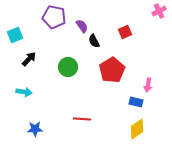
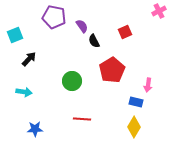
green circle: moved 4 px right, 14 px down
yellow diamond: moved 3 px left, 2 px up; rotated 25 degrees counterclockwise
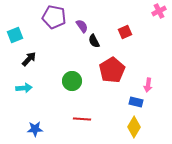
cyan arrow: moved 4 px up; rotated 14 degrees counterclockwise
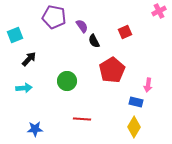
green circle: moved 5 px left
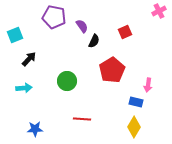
black semicircle: rotated 128 degrees counterclockwise
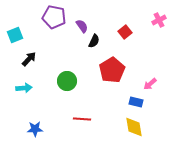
pink cross: moved 9 px down
red square: rotated 16 degrees counterclockwise
pink arrow: moved 2 px right, 1 px up; rotated 40 degrees clockwise
yellow diamond: rotated 40 degrees counterclockwise
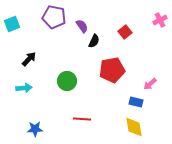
pink cross: moved 1 px right
cyan square: moved 3 px left, 11 px up
red pentagon: rotated 20 degrees clockwise
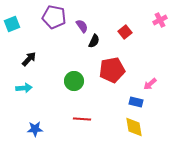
green circle: moved 7 px right
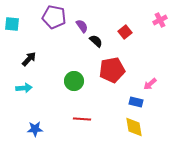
cyan square: rotated 28 degrees clockwise
black semicircle: moved 2 px right; rotated 72 degrees counterclockwise
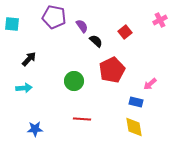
red pentagon: rotated 15 degrees counterclockwise
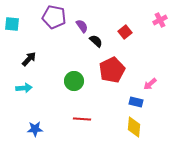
yellow diamond: rotated 15 degrees clockwise
